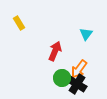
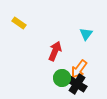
yellow rectangle: rotated 24 degrees counterclockwise
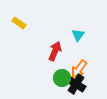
cyan triangle: moved 8 px left, 1 px down
black cross: moved 1 px left
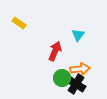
orange arrow: moved 1 px right; rotated 132 degrees counterclockwise
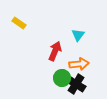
orange arrow: moved 1 px left, 5 px up
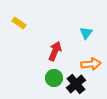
cyan triangle: moved 8 px right, 2 px up
orange arrow: moved 12 px right
green circle: moved 8 px left
black cross: rotated 18 degrees clockwise
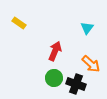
cyan triangle: moved 1 px right, 5 px up
orange arrow: rotated 48 degrees clockwise
black cross: rotated 30 degrees counterclockwise
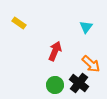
cyan triangle: moved 1 px left, 1 px up
green circle: moved 1 px right, 7 px down
black cross: moved 3 px right, 1 px up; rotated 18 degrees clockwise
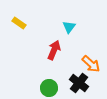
cyan triangle: moved 17 px left
red arrow: moved 1 px left, 1 px up
green circle: moved 6 px left, 3 px down
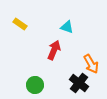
yellow rectangle: moved 1 px right, 1 px down
cyan triangle: moved 2 px left; rotated 48 degrees counterclockwise
orange arrow: rotated 18 degrees clockwise
green circle: moved 14 px left, 3 px up
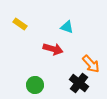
red arrow: moved 1 px left, 1 px up; rotated 84 degrees clockwise
orange arrow: rotated 12 degrees counterclockwise
